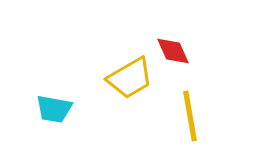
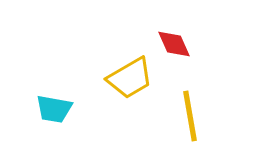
red diamond: moved 1 px right, 7 px up
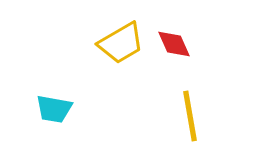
yellow trapezoid: moved 9 px left, 35 px up
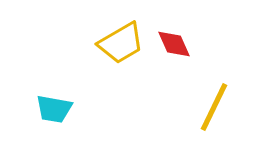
yellow line: moved 24 px right, 9 px up; rotated 36 degrees clockwise
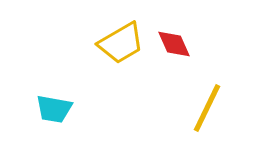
yellow line: moved 7 px left, 1 px down
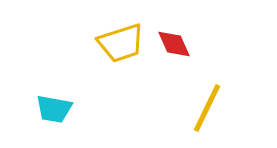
yellow trapezoid: rotated 12 degrees clockwise
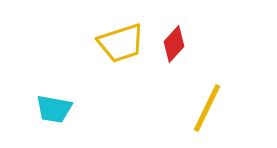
red diamond: rotated 66 degrees clockwise
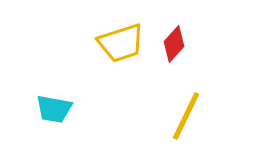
yellow line: moved 21 px left, 8 px down
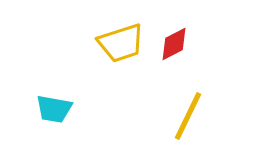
red diamond: rotated 21 degrees clockwise
yellow line: moved 2 px right
